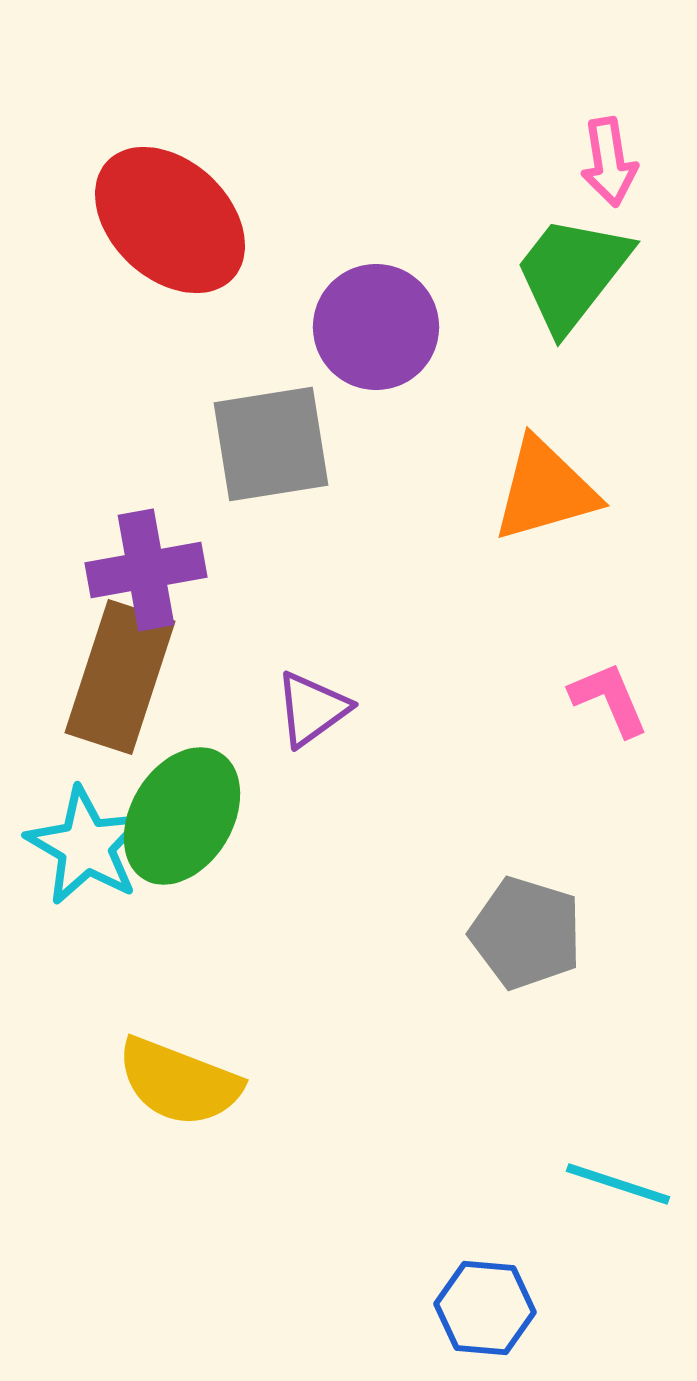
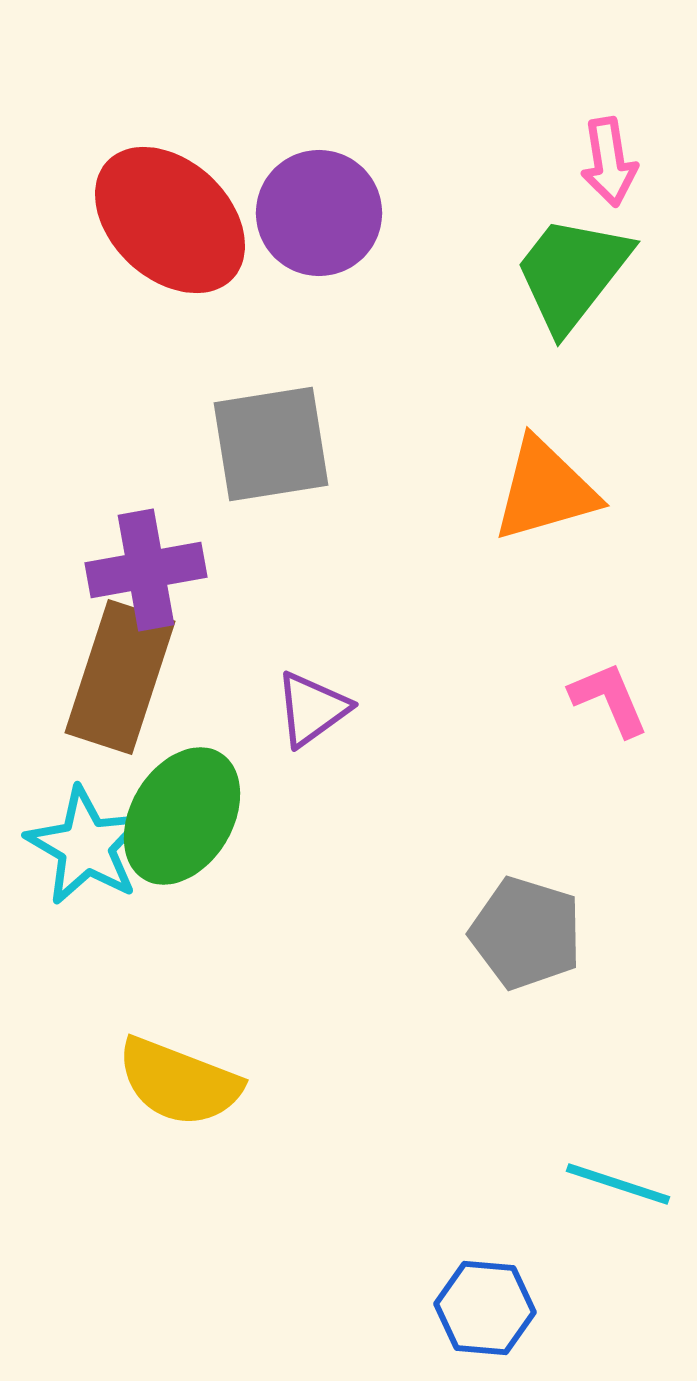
purple circle: moved 57 px left, 114 px up
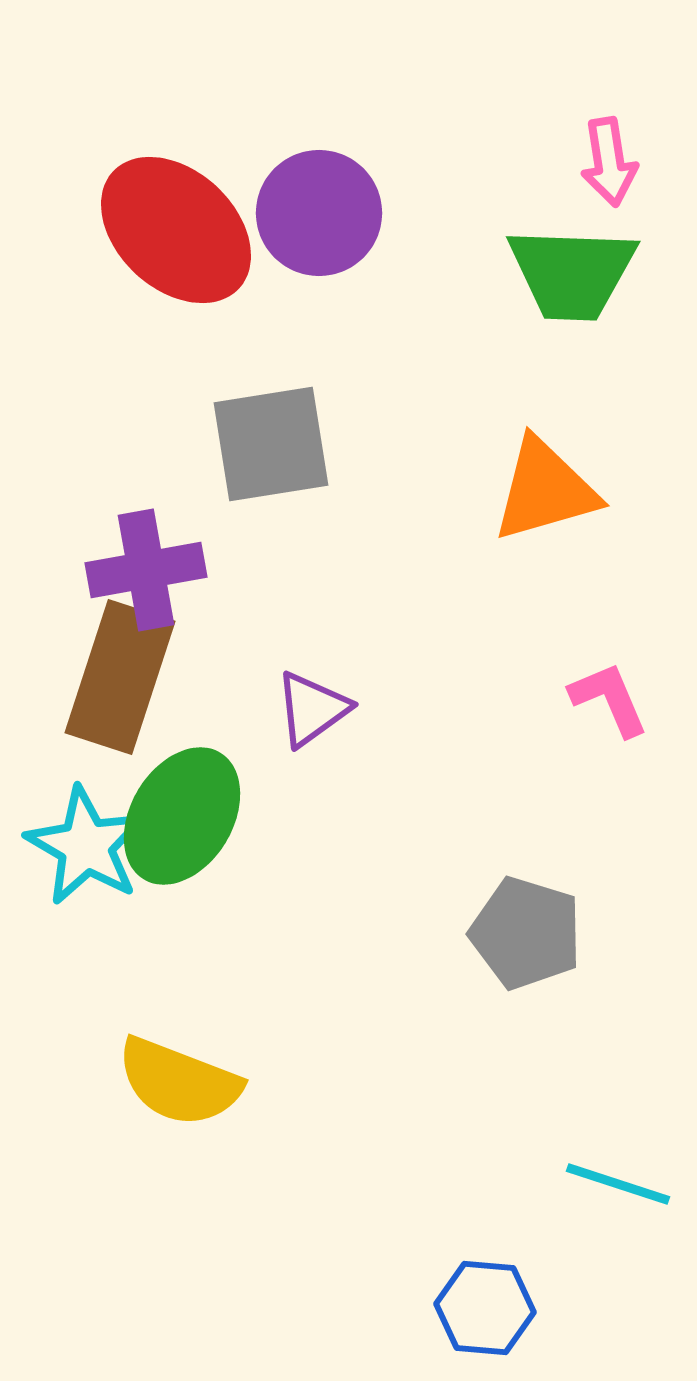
red ellipse: moved 6 px right, 10 px down
green trapezoid: rotated 126 degrees counterclockwise
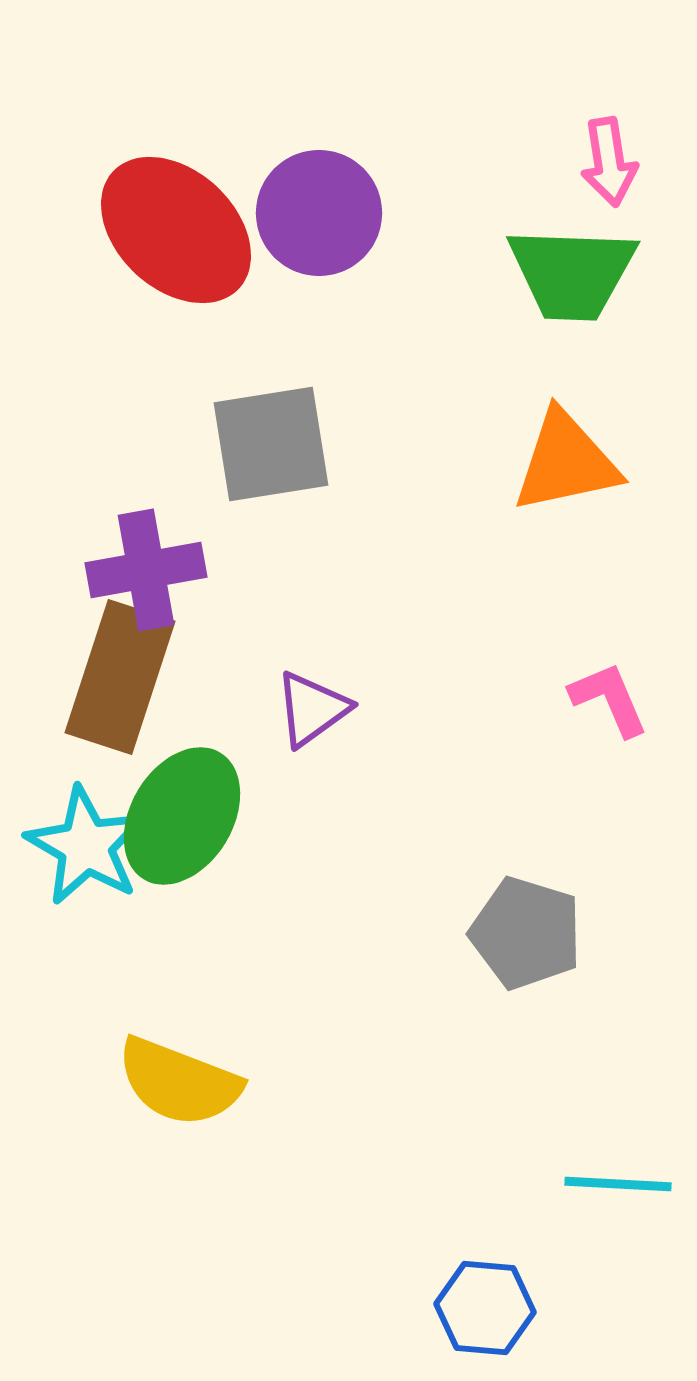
orange triangle: moved 21 px right, 28 px up; rotated 4 degrees clockwise
cyan line: rotated 15 degrees counterclockwise
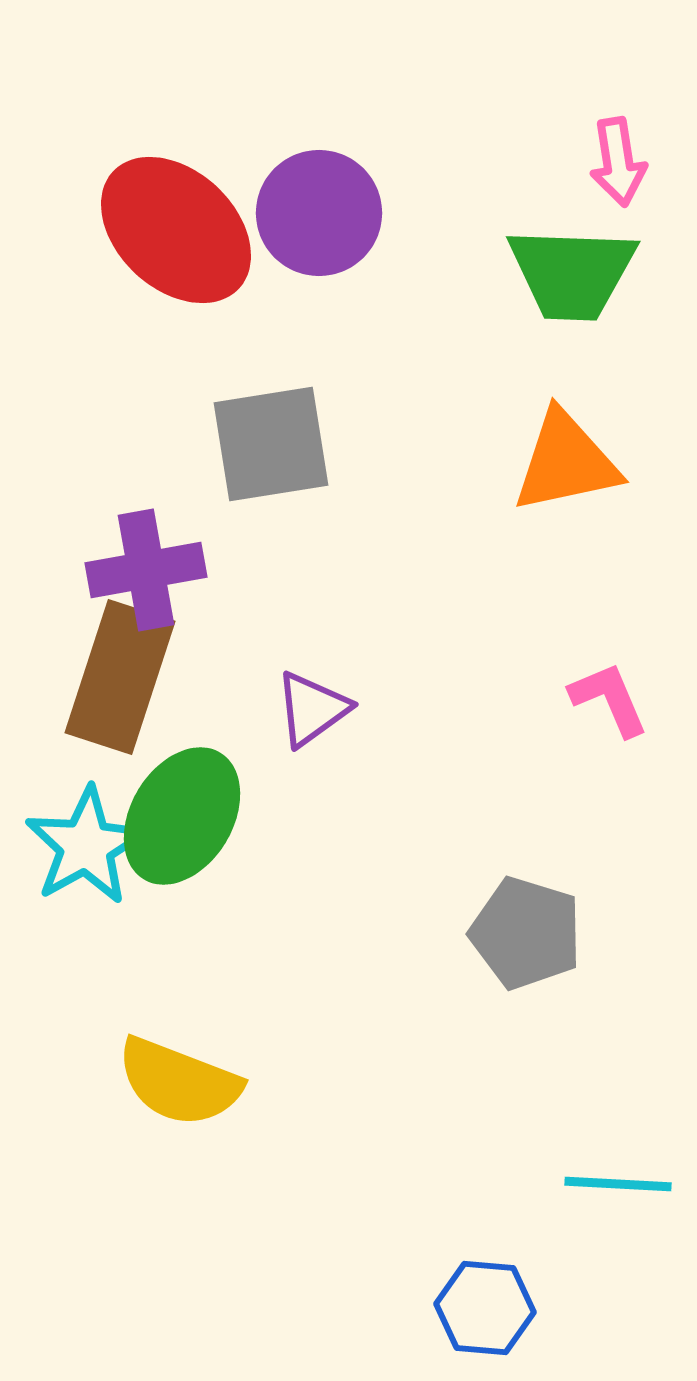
pink arrow: moved 9 px right
cyan star: rotated 13 degrees clockwise
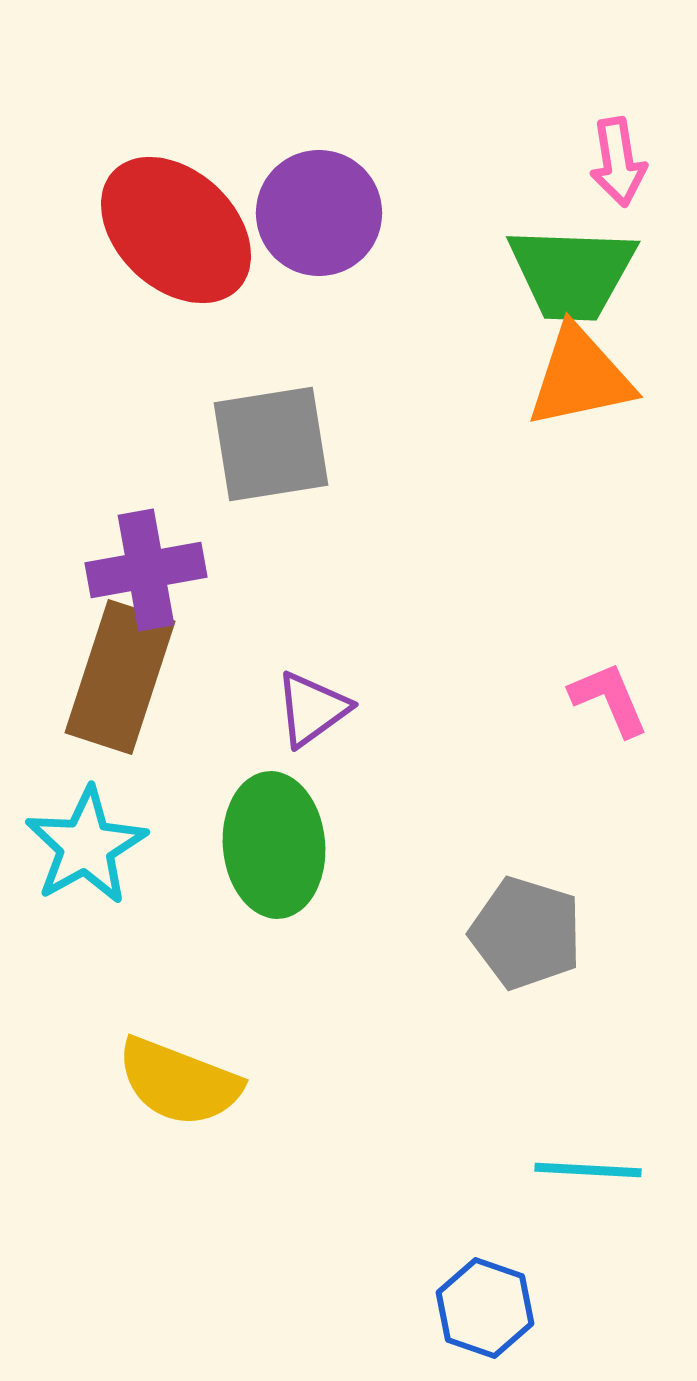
orange triangle: moved 14 px right, 85 px up
green ellipse: moved 92 px right, 29 px down; rotated 36 degrees counterclockwise
cyan line: moved 30 px left, 14 px up
blue hexagon: rotated 14 degrees clockwise
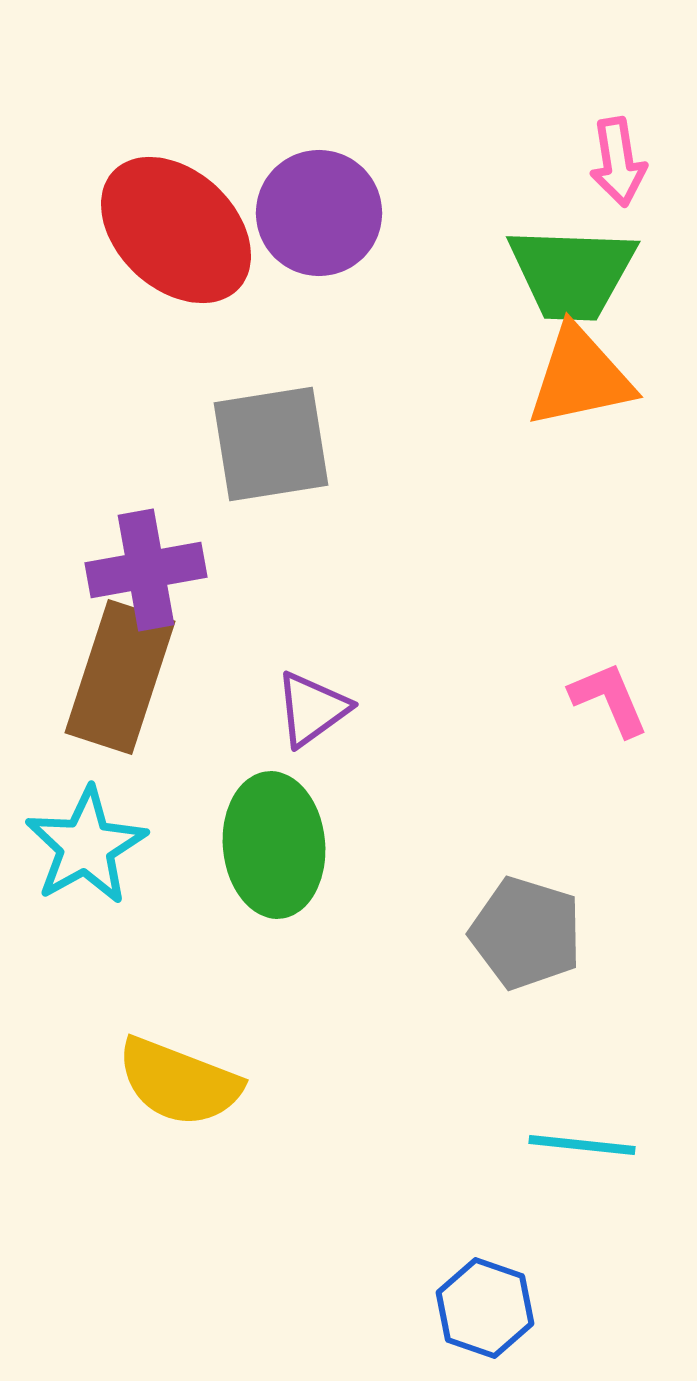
cyan line: moved 6 px left, 25 px up; rotated 3 degrees clockwise
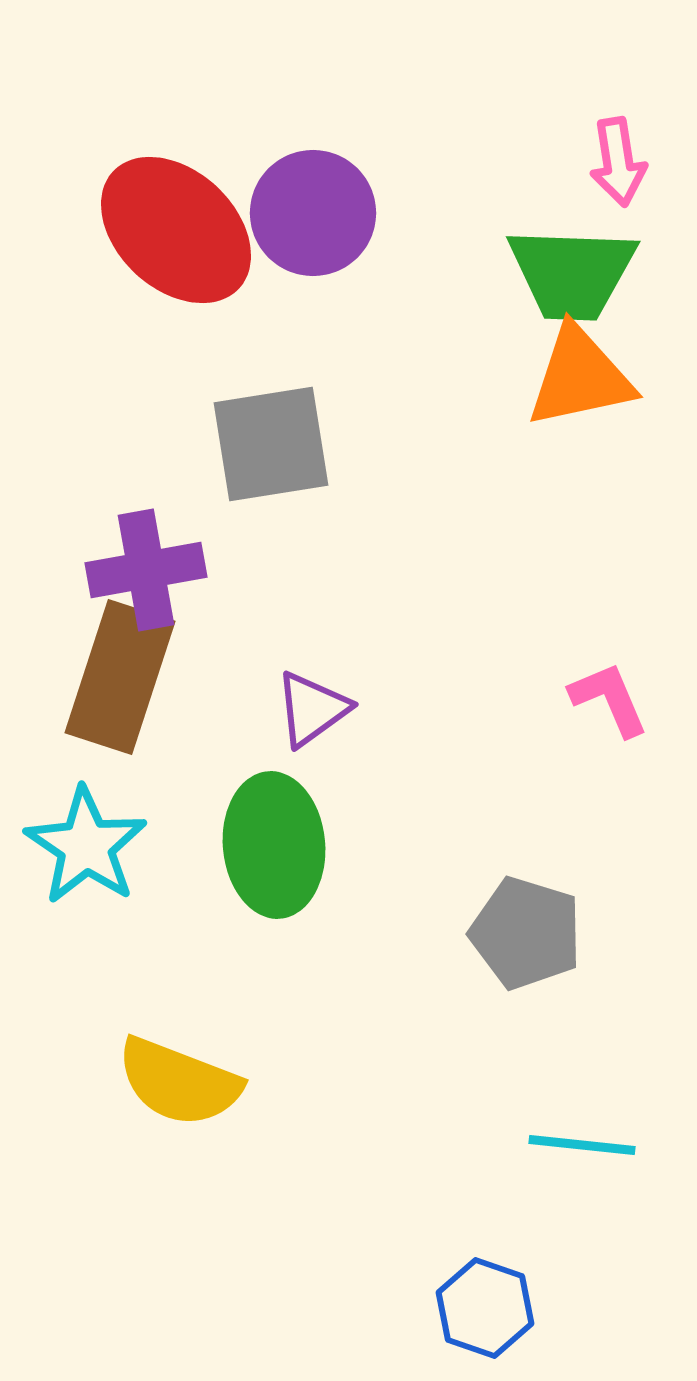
purple circle: moved 6 px left
cyan star: rotated 9 degrees counterclockwise
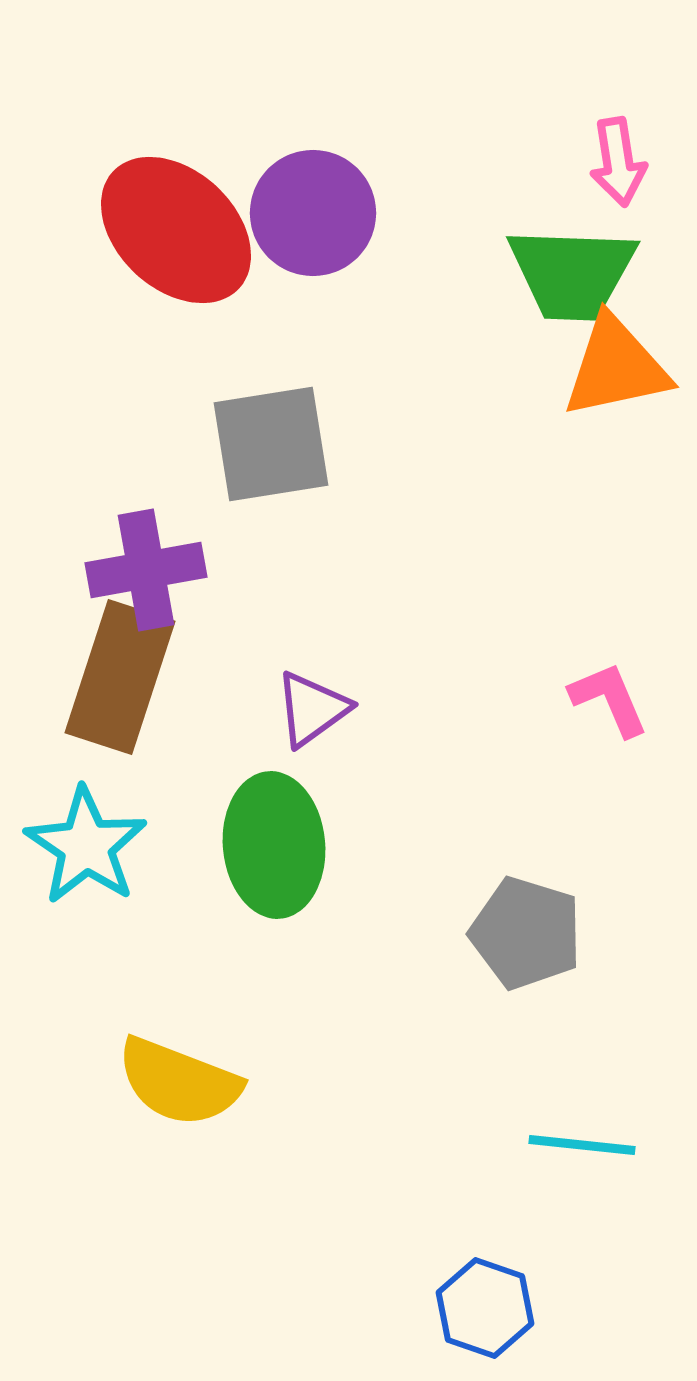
orange triangle: moved 36 px right, 10 px up
